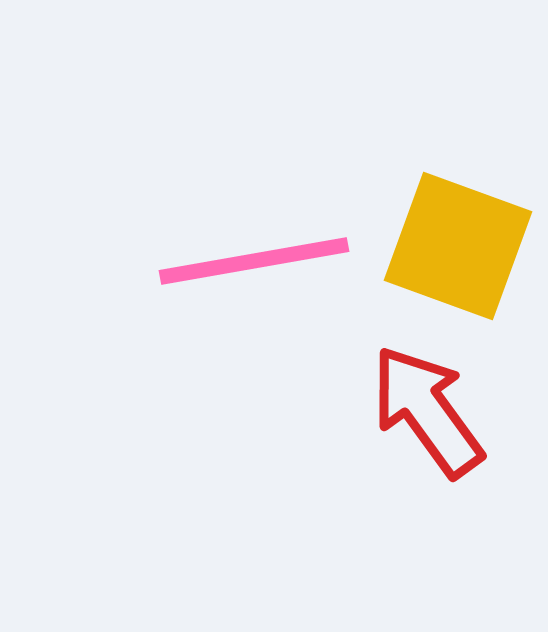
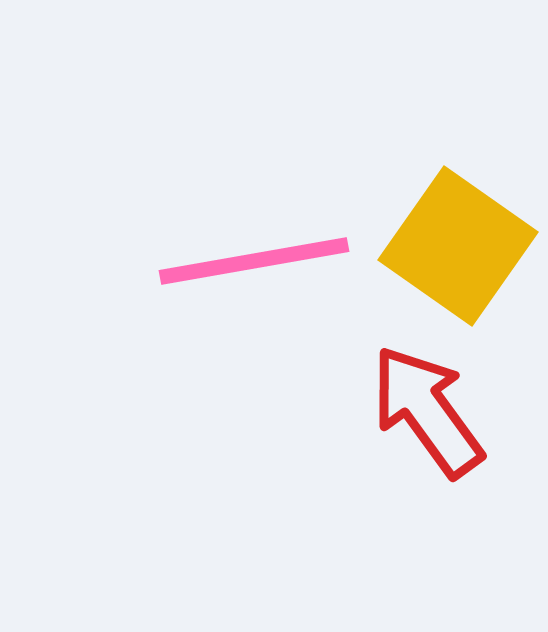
yellow square: rotated 15 degrees clockwise
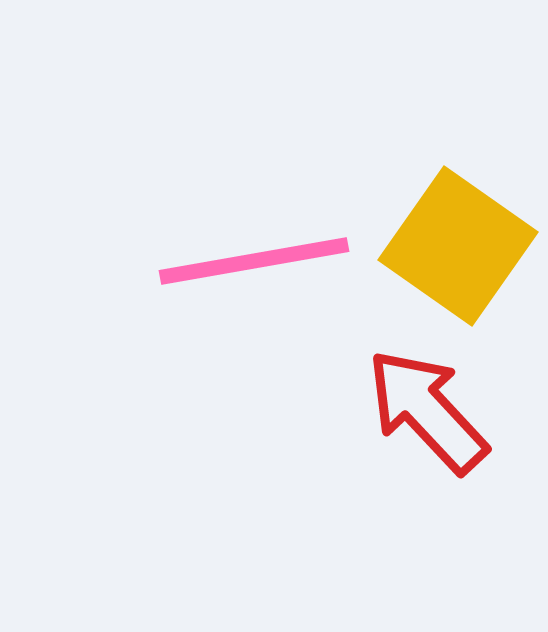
red arrow: rotated 7 degrees counterclockwise
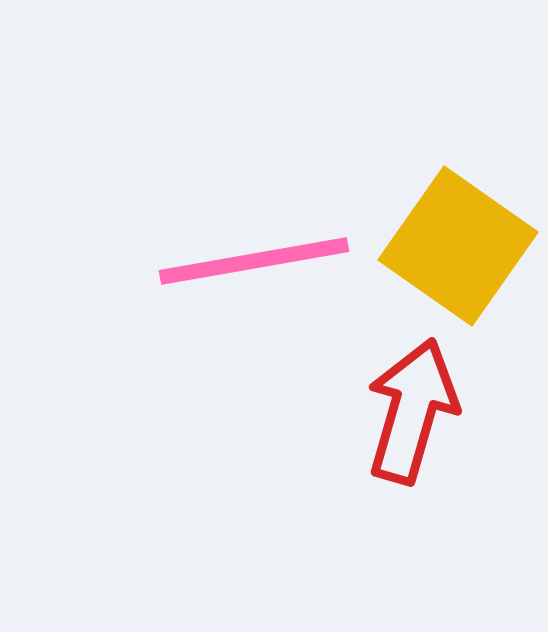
red arrow: moved 15 px left; rotated 59 degrees clockwise
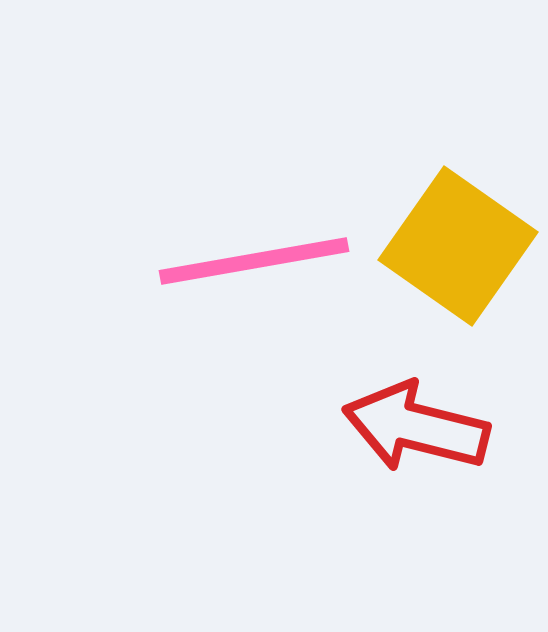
red arrow: moved 4 px right, 16 px down; rotated 92 degrees counterclockwise
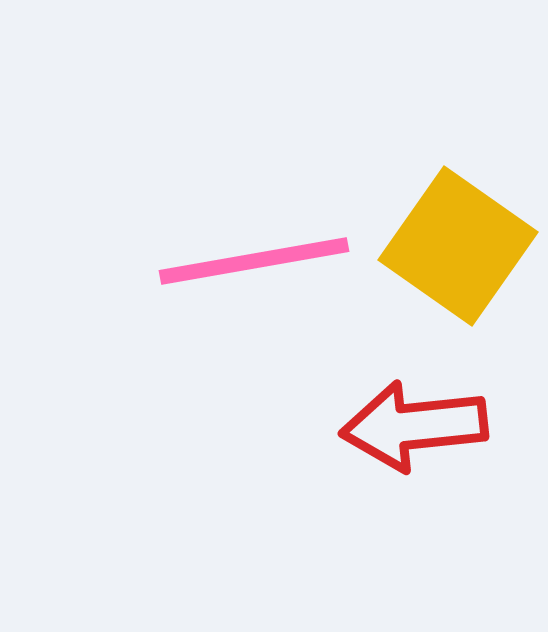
red arrow: moved 2 px left, 1 px up; rotated 20 degrees counterclockwise
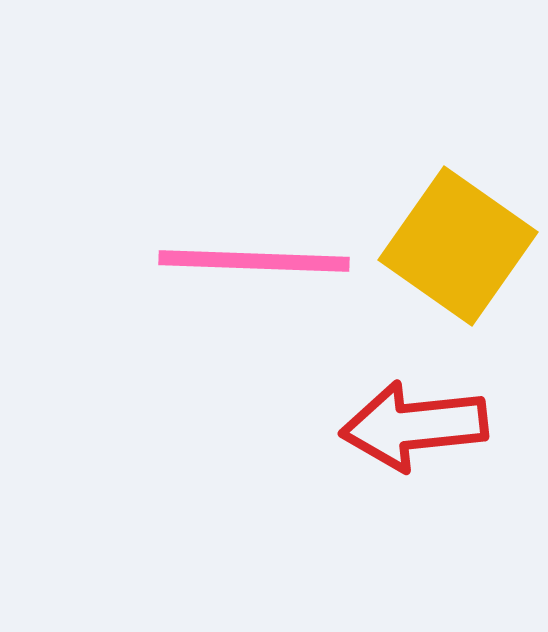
pink line: rotated 12 degrees clockwise
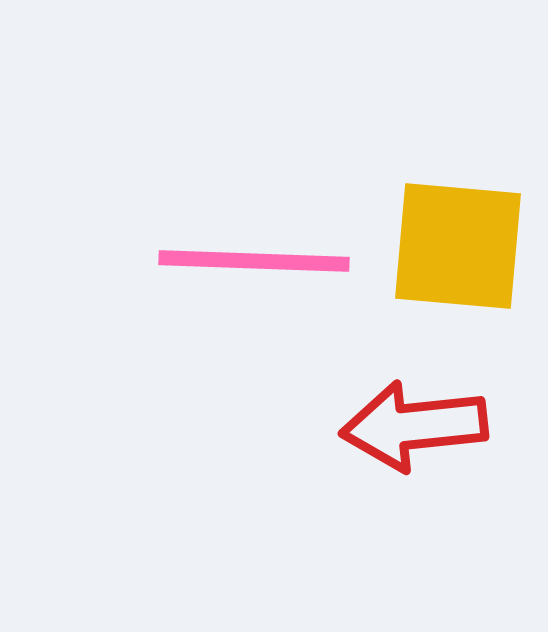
yellow square: rotated 30 degrees counterclockwise
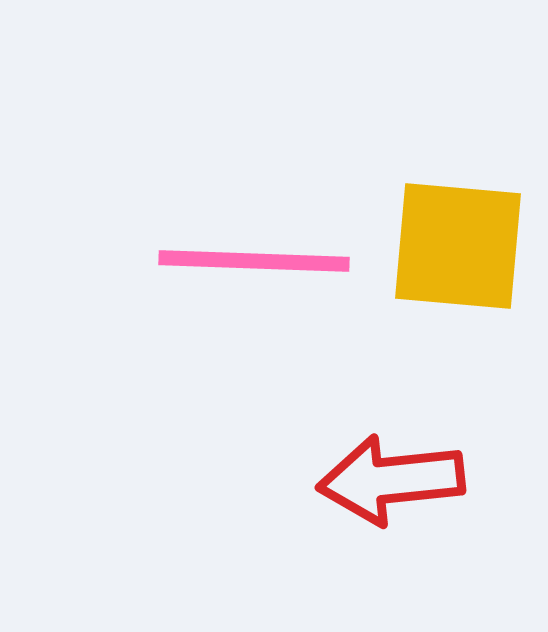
red arrow: moved 23 px left, 54 px down
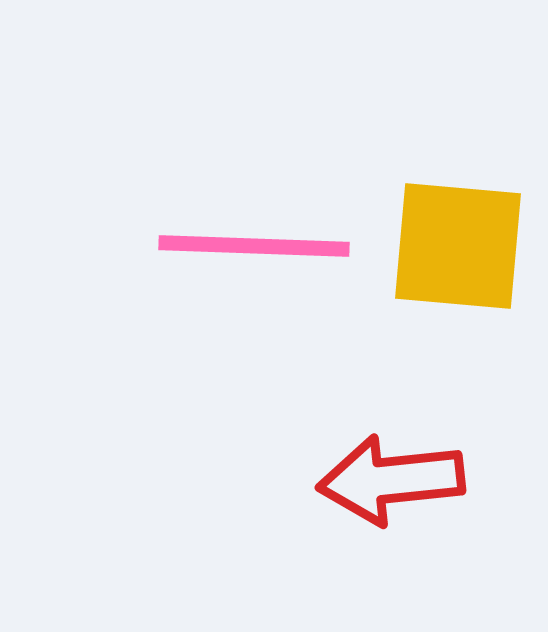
pink line: moved 15 px up
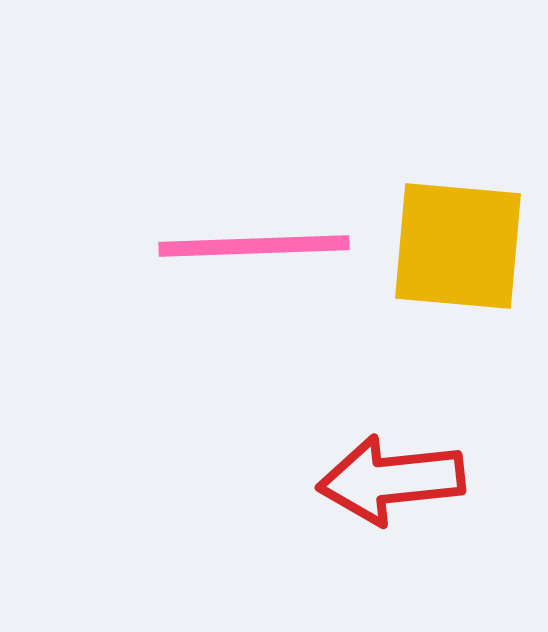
pink line: rotated 4 degrees counterclockwise
